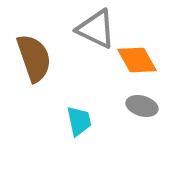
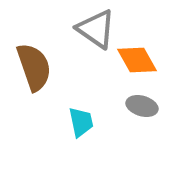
gray triangle: rotated 9 degrees clockwise
brown semicircle: moved 9 px down
cyan trapezoid: moved 2 px right, 1 px down
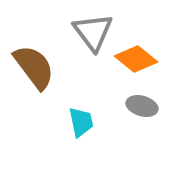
gray triangle: moved 3 px left, 3 px down; rotated 18 degrees clockwise
orange diamond: moved 1 px left, 1 px up; rotated 21 degrees counterclockwise
brown semicircle: rotated 18 degrees counterclockwise
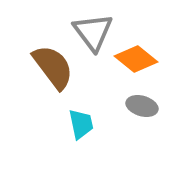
brown semicircle: moved 19 px right
cyan trapezoid: moved 2 px down
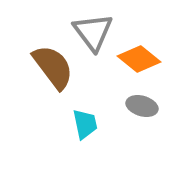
orange diamond: moved 3 px right
cyan trapezoid: moved 4 px right
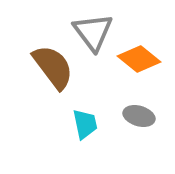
gray ellipse: moved 3 px left, 10 px down
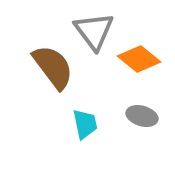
gray triangle: moved 1 px right, 1 px up
gray ellipse: moved 3 px right
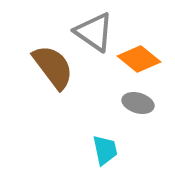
gray triangle: moved 1 px down; rotated 18 degrees counterclockwise
gray ellipse: moved 4 px left, 13 px up
cyan trapezoid: moved 20 px right, 26 px down
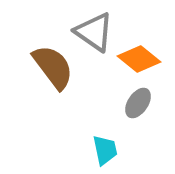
gray ellipse: rotated 72 degrees counterclockwise
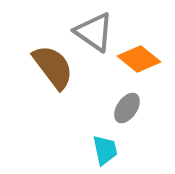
gray ellipse: moved 11 px left, 5 px down
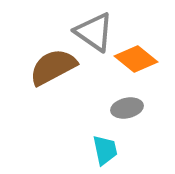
orange diamond: moved 3 px left
brown semicircle: rotated 81 degrees counterclockwise
gray ellipse: rotated 44 degrees clockwise
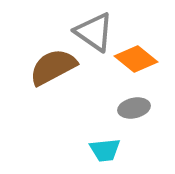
gray ellipse: moved 7 px right
cyan trapezoid: rotated 96 degrees clockwise
